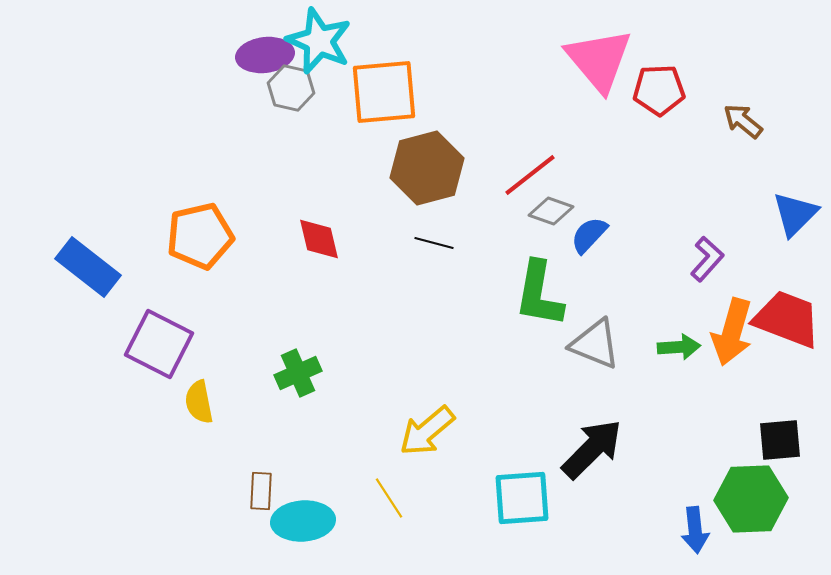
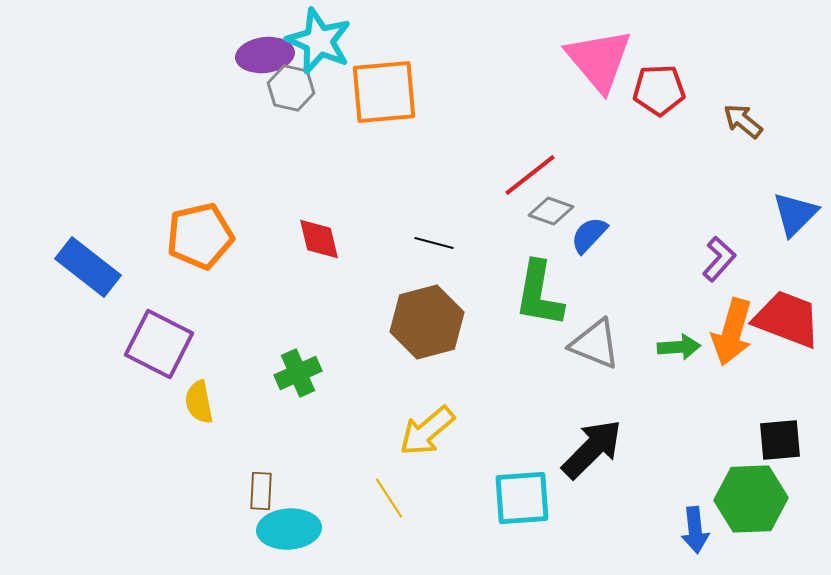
brown hexagon: moved 154 px down
purple L-shape: moved 12 px right
cyan ellipse: moved 14 px left, 8 px down
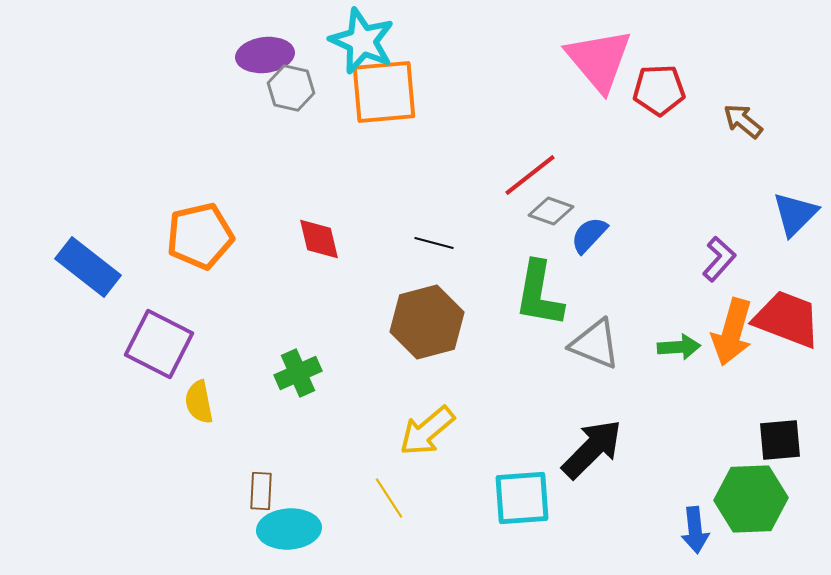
cyan star: moved 43 px right
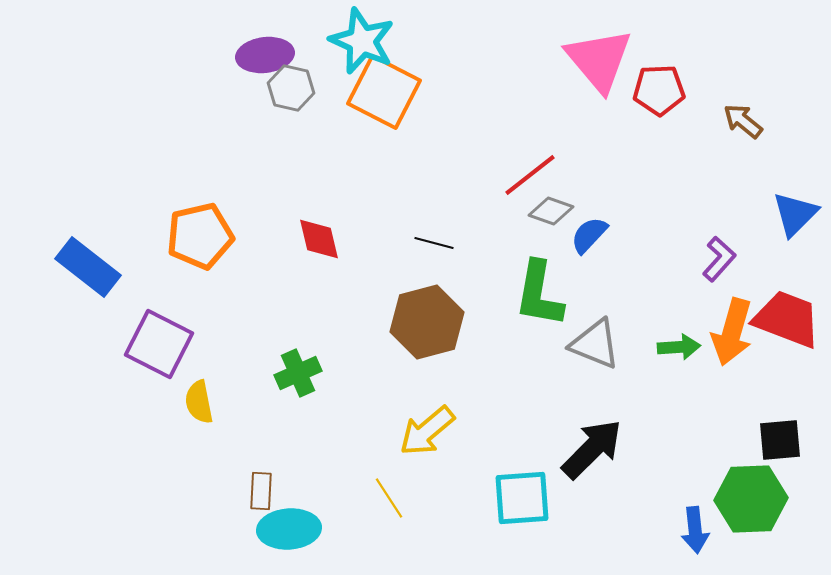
orange square: rotated 32 degrees clockwise
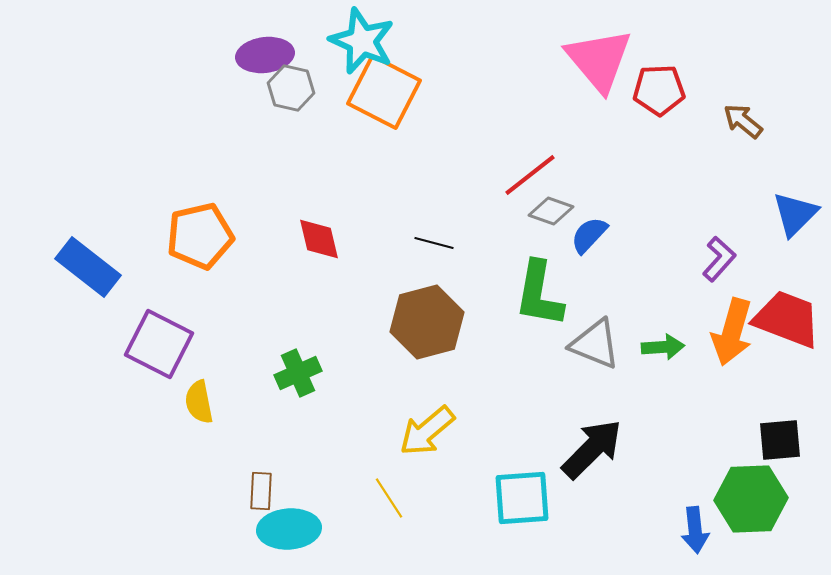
green arrow: moved 16 px left
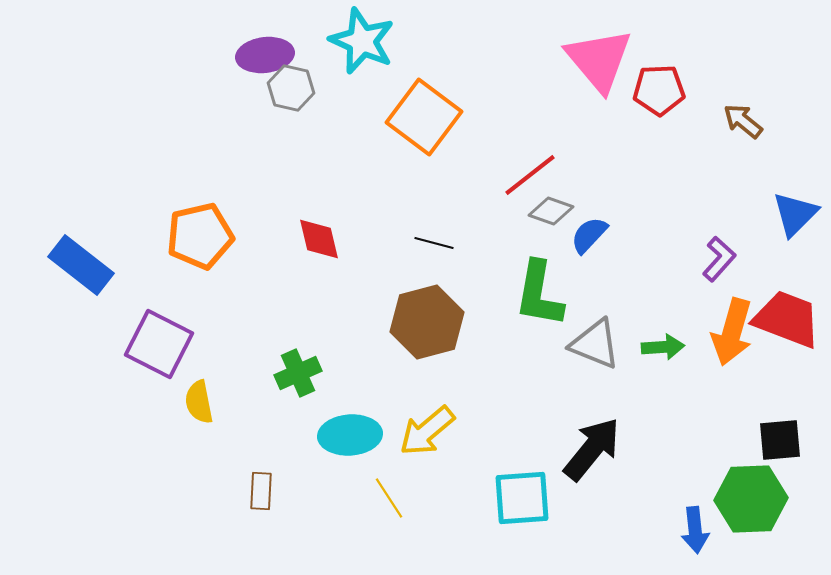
orange square: moved 40 px right, 25 px down; rotated 10 degrees clockwise
blue rectangle: moved 7 px left, 2 px up
black arrow: rotated 6 degrees counterclockwise
cyan ellipse: moved 61 px right, 94 px up
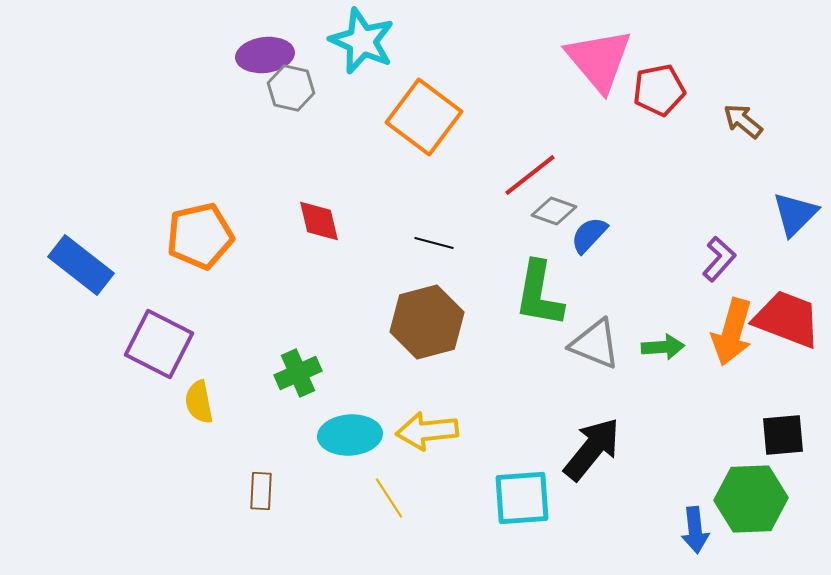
red pentagon: rotated 9 degrees counterclockwise
gray diamond: moved 3 px right
red diamond: moved 18 px up
yellow arrow: rotated 34 degrees clockwise
black square: moved 3 px right, 5 px up
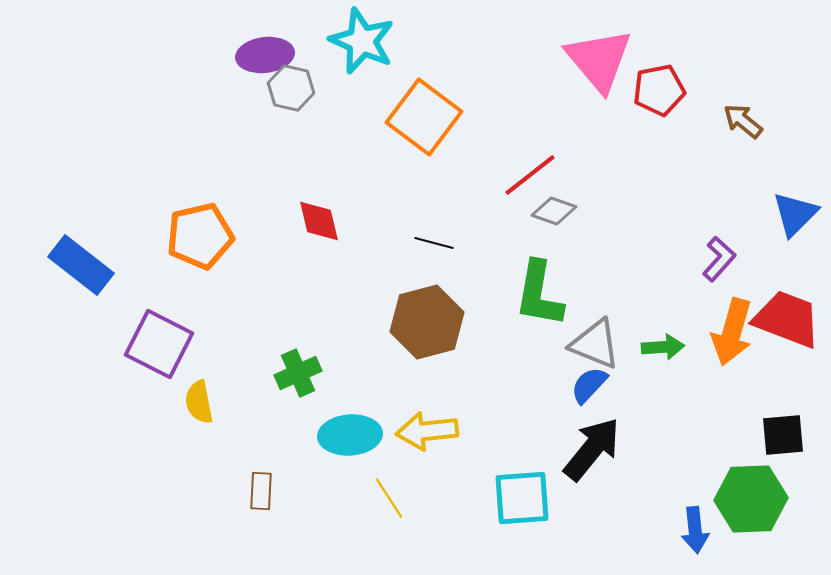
blue semicircle: moved 150 px down
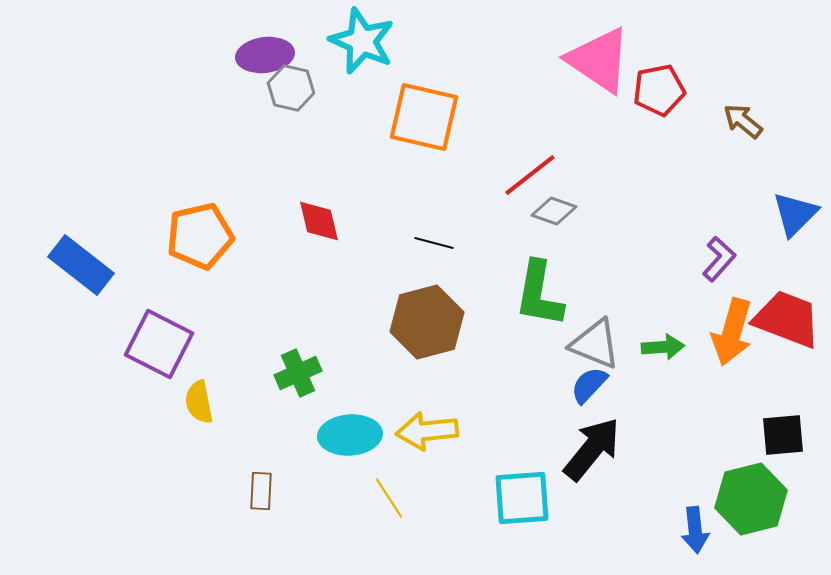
pink triangle: rotated 16 degrees counterclockwise
orange square: rotated 24 degrees counterclockwise
green hexagon: rotated 12 degrees counterclockwise
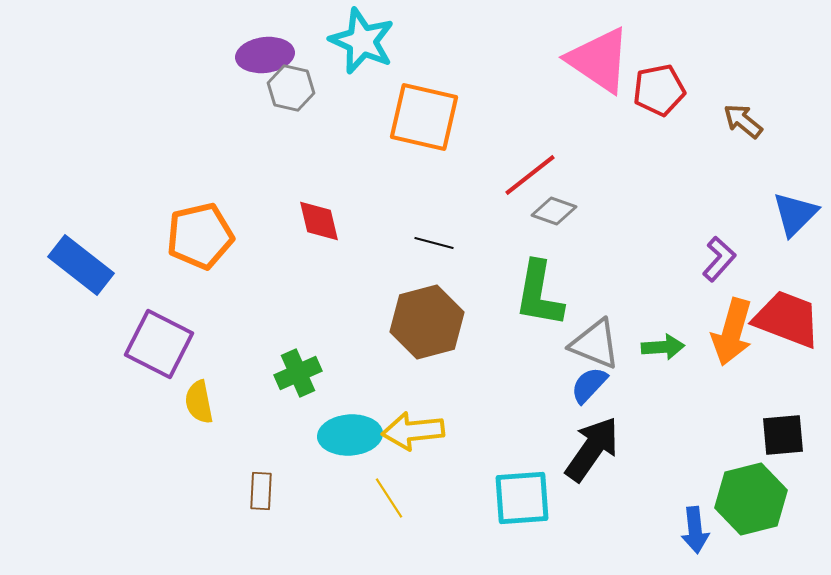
yellow arrow: moved 14 px left
black arrow: rotated 4 degrees counterclockwise
